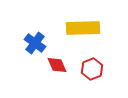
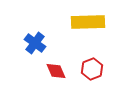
yellow rectangle: moved 5 px right, 6 px up
red diamond: moved 1 px left, 6 px down
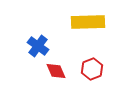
blue cross: moved 3 px right, 3 px down
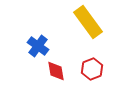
yellow rectangle: rotated 56 degrees clockwise
red diamond: rotated 15 degrees clockwise
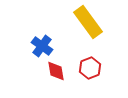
blue cross: moved 4 px right
red hexagon: moved 2 px left, 1 px up
